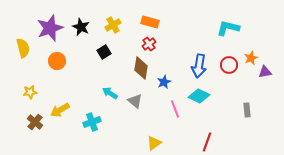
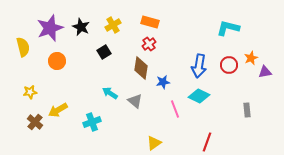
yellow semicircle: moved 1 px up
blue star: moved 1 px left; rotated 16 degrees clockwise
yellow arrow: moved 2 px left
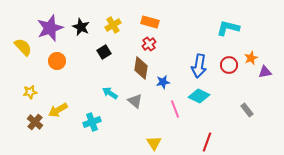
yellow semicircle: rotated 30 degrees counterclockwise
gray rectangle: rotated 32 degrees counterclockwise
yellow triangle: rotated 28 degrees counterclockwise
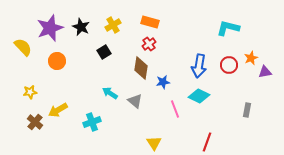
gray rectangle: rotated 48 degrees clockwise
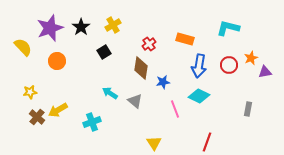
orange rectangle: moved 35 px right, 17 px down
black star: rotated 12 degrees clockwise
gray rectangle: moved 1 px right, 1 px up
brown cross: moved 2 px right, 5 px up
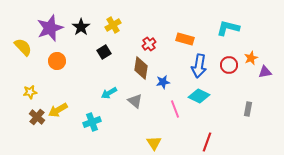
cyan arrow: moved 1 px left; rotated 63 degrees counterclockwise
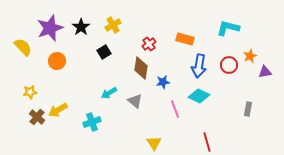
orange star: moved 1 px left, 2 px up
red line: rotated 36 degrees counterclockwise
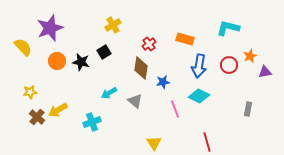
black star: moved 35 px down; rotated 24 degrees counterclockwise
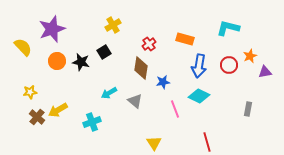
purple star: moved 2 px right, 1 px down
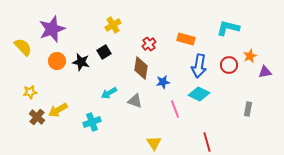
orange rectangle: moved 1 px right
cyan diamond: moved 2 px up
gray triangle: rotated 21 degrees counterclockwise
